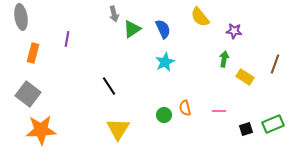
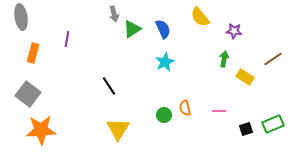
brown line: moved 2 px left, 5 px up; rotated 36 degrees clockwise
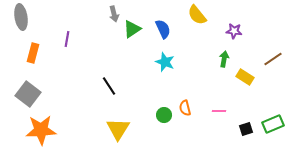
yellow semicircle: moved 3 px left, 2 px up
cyan star: rotated 24 degrees counterclockwise
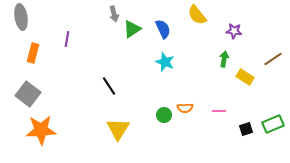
orange semicircle: rotated 77 degrees counterclockwise
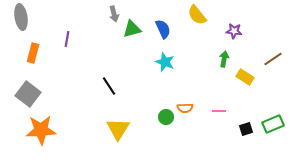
green triangle: rotated 18 degrees clockwise
green circle: moved 2 px right, 2 px down
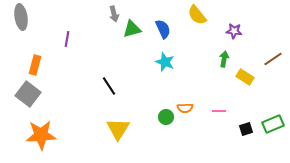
orange rectangle: moved 2 px right, 12 px down
orange star: moved 5 px down
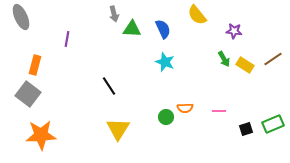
gray ellipse: rotated 15 degrees counterclockwise
green triangle: rotated 18 degrees clockwise
green arrow: rotated 140 degrees clockwise
yellow rectangle: moved 12 px up
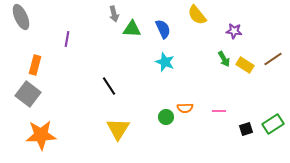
green rectangle: rotated 10 degrees counterclockwise
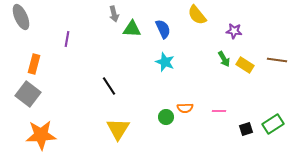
brown line: moved 4 px right, 1 px down; rotated 42 degrees clockwise
orange rectangle: moved 1 px left, 1 px up
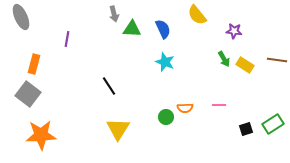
pink line: moved 6 px up
